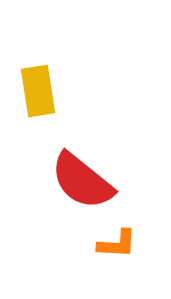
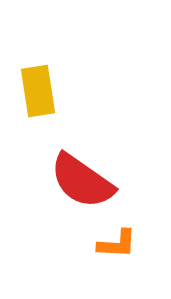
red semicircle: rotated 4 degrees counterclockwise
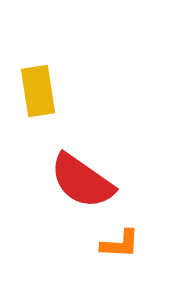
orange L-shape: moved 3 px right
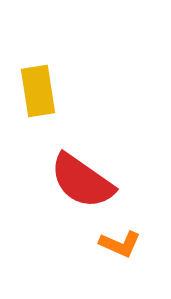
orange L-shape: rotated 21 degrees clockwise
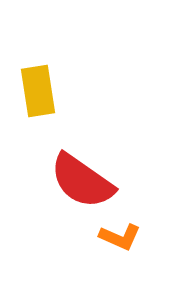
orange L-shape: moved 7 px up
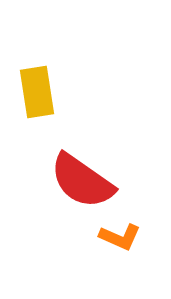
yellow rectangle: moved 1 px left, 1 px down
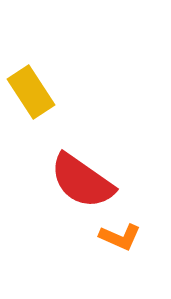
yellow rectangle: moved 6 px left; rotated 24 degrees counterclockwise
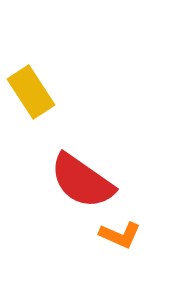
orange L-shape: moved 2 px up
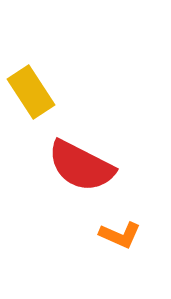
red semicircle: moved 1 px left, 15 px up; rotated 8 degrees counterclockwise
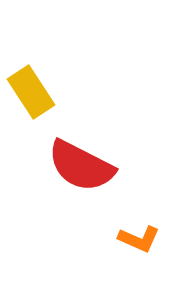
orange L-shape: moved 19 px right, 4 px down
